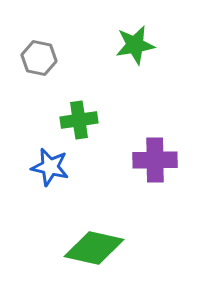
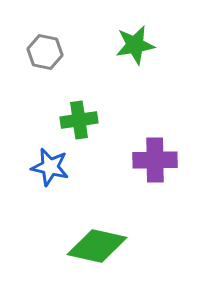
gray hexagon: moved 6 px right, 6 px up
green diamond: moved 3 px right, 2 px up
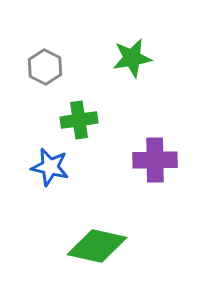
green star: moved 3 px left, 13 px down
gray hexagon: moved 15 px down; rotated 16 degrees clockwise
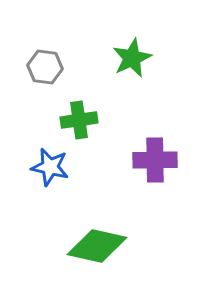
green star: rotated 15 degrees counterclockwise
gray hexagon: rotated 20 degrees counterclockwise
